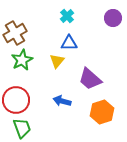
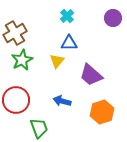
purple trapezoid: moved 1 px right, 4 px up
green trapezoid: moved 17 px right
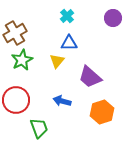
purple trapezoid: moved 1 px left, 2 px down
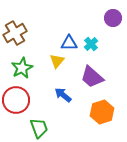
cyan cross: moved 24 px right, 28 px down
green star: moved 8 px down
purple trapezoid: moved 2 px right
blue arrow: moved 1 px right, 6 px up; rotated 24 degrees clockwise
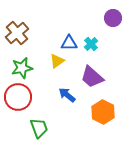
brown cross: moved 2 px right; rotated 10 degrees counterclockwise
yellow triangle: rotated 14 degrees clockwise
green star: rotated 15 degrees clockwise
blue arrow: moved 4 px right
red circle: moved 2 px right, 3 px up
orange hexagon: moved 1 px right; rotated 15 degrees counterclockwise
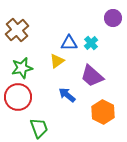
brown cross: moved 3 px up
cyan cross: moved 1 px up
purple trapezoid: moved 1 px up
